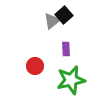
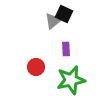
black square: moved 1 px up; rotated 24 degrees counterclockwise
gray triangle: moved 1 px right
red circle: moved 1 px right, 1 px down
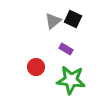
black square: moved 9 px right, 5 px down
purple rectangle: rotated 56 degrees counterclockwise
green star: rotated 20 degrees clockwise
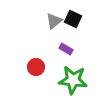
gray triangle: moved 1 px right
green star: moved 2 px right
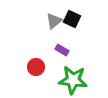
black square: moved 1 px left
purple rectangle: moved 4 px left, 1 px down
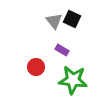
gray triangle: rotated 30 degrees counterclockwise
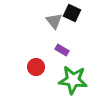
black square: moved 6 px up
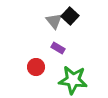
black square: moved 2 px left, 3 px down; rotated 18 degrees clockwise
purple rectangle: moved 4 px left, 2 px up
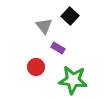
gray triangle: moved 10 px left, 5 px down
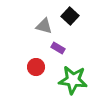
gray triangle: rotated 36 degrees counterclockwise
